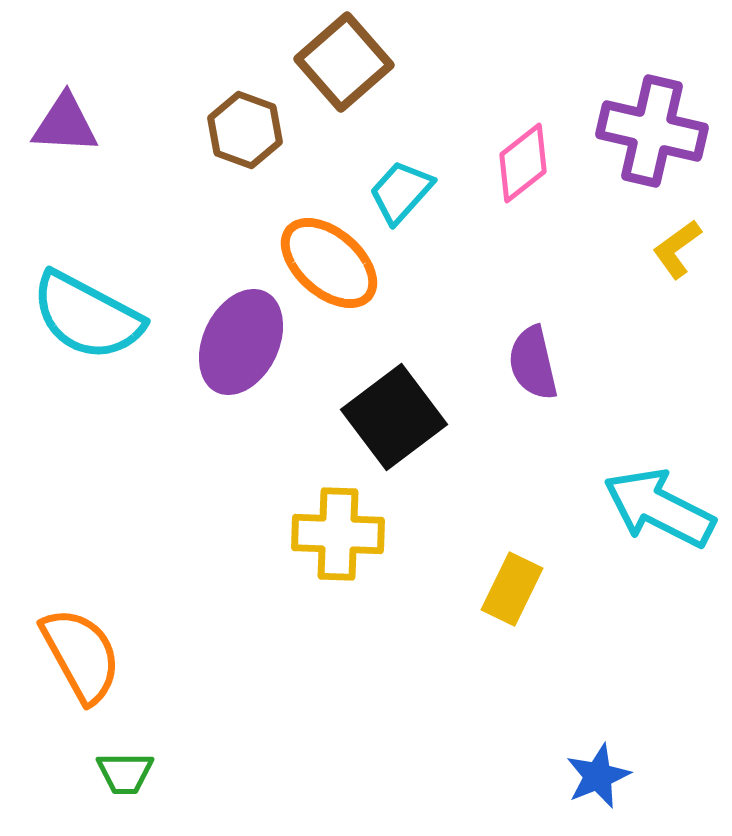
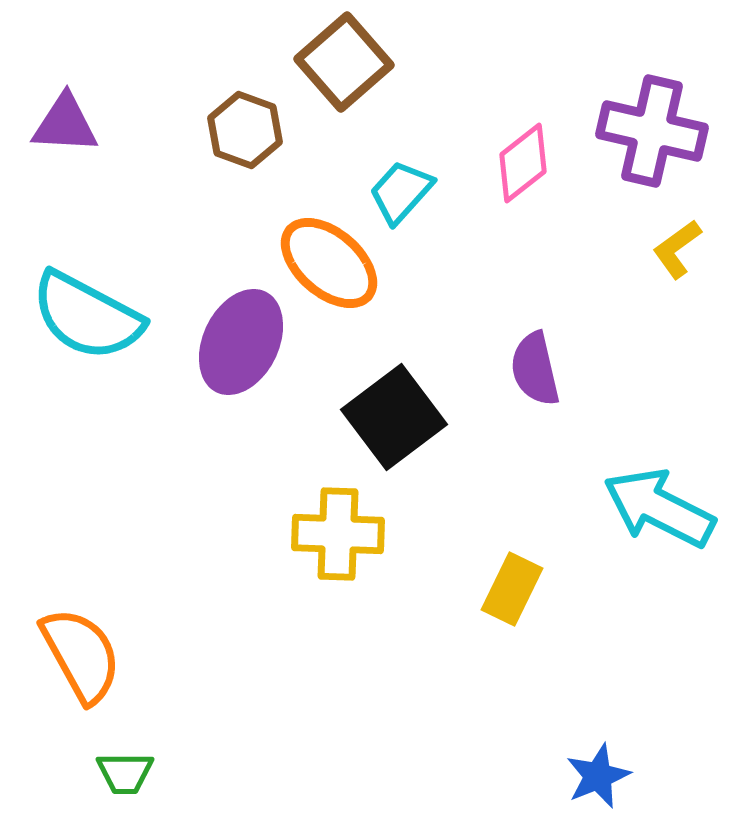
purple semicircle: moved 2 px right, 6 px down
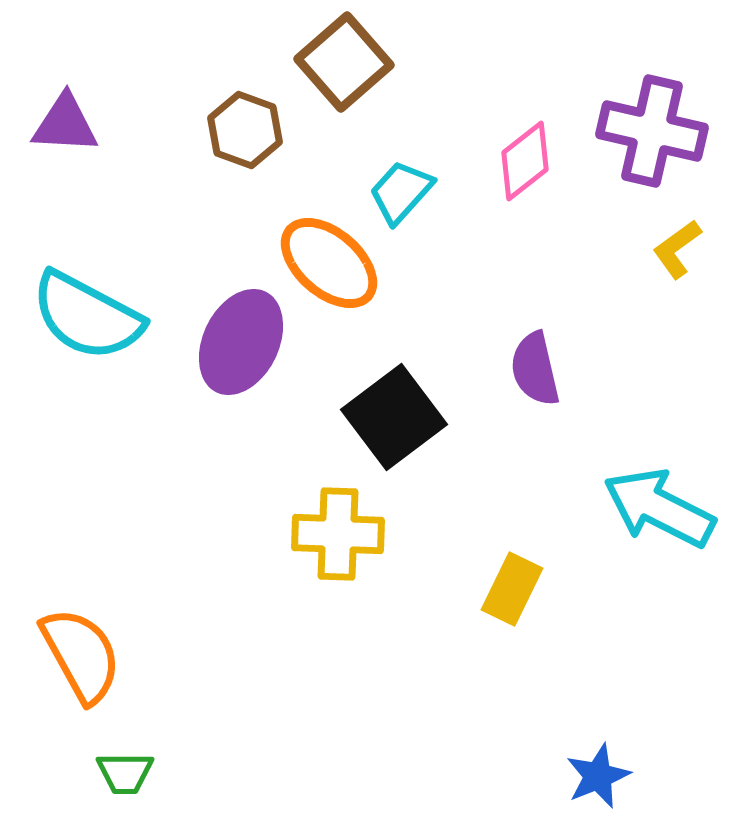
pink diamond: moved 2 px right, 2 px up
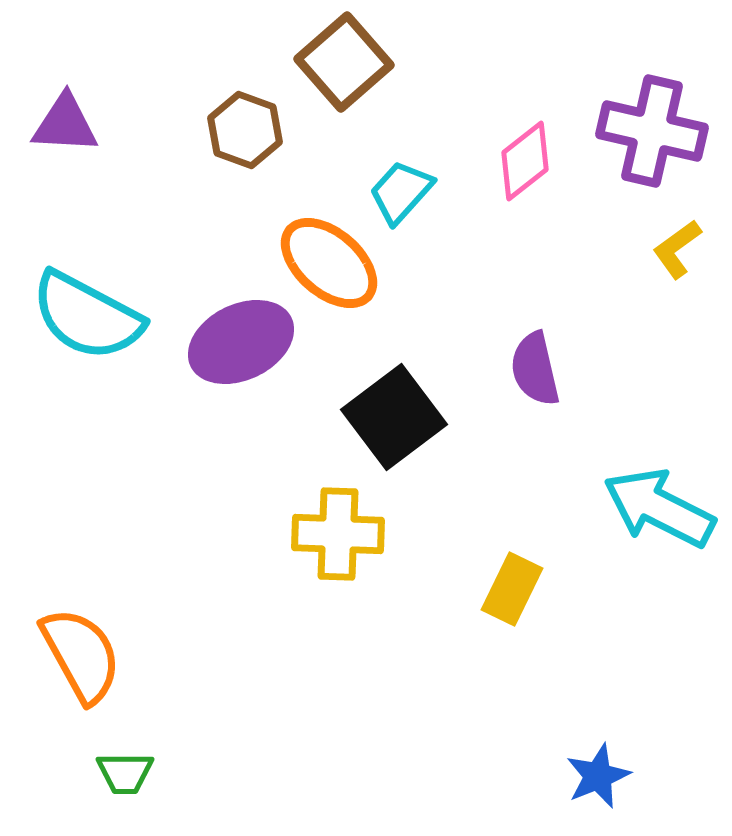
purple ellipse: rotated 38 degrees clockwise
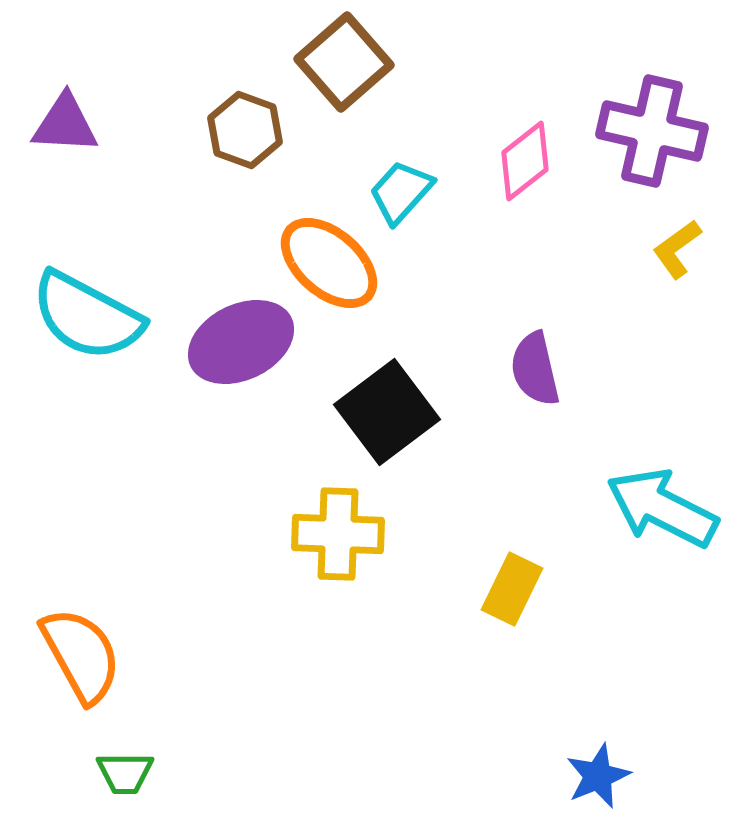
black square: moved 7 px left, 5 px up
cyan arrow: moved 3 px right
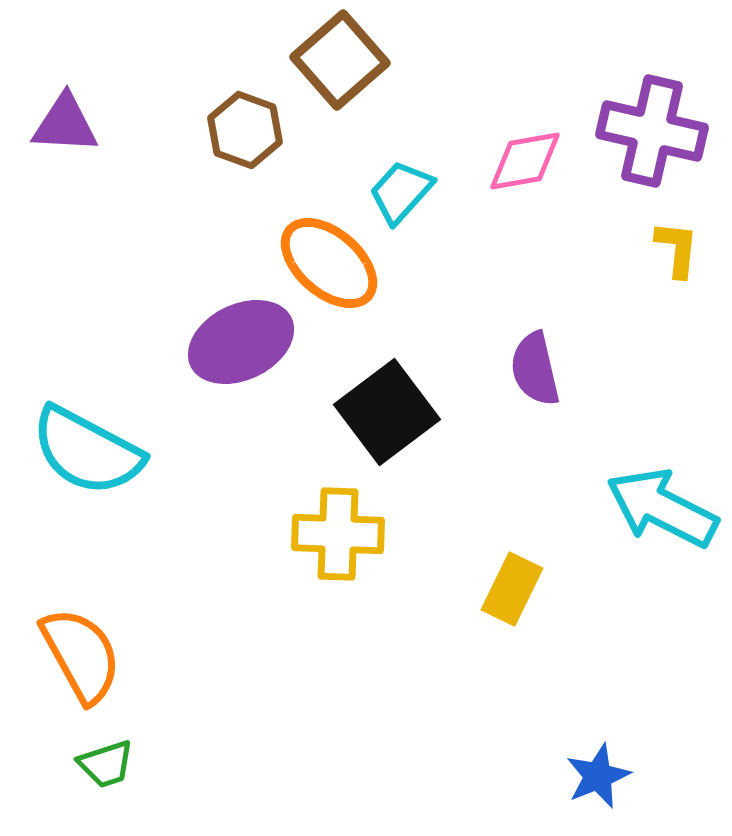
brown square: moved 4 px left, 2 px up
pink diamond: rotated 28 degrees clockwise
yellow L-shape: rotated 132 degrees clockwise
cyan semicircle: moved 135 px down
green trapezoid: moved 19 px left, 9 px up; rotated 18 degrees counterclockwise
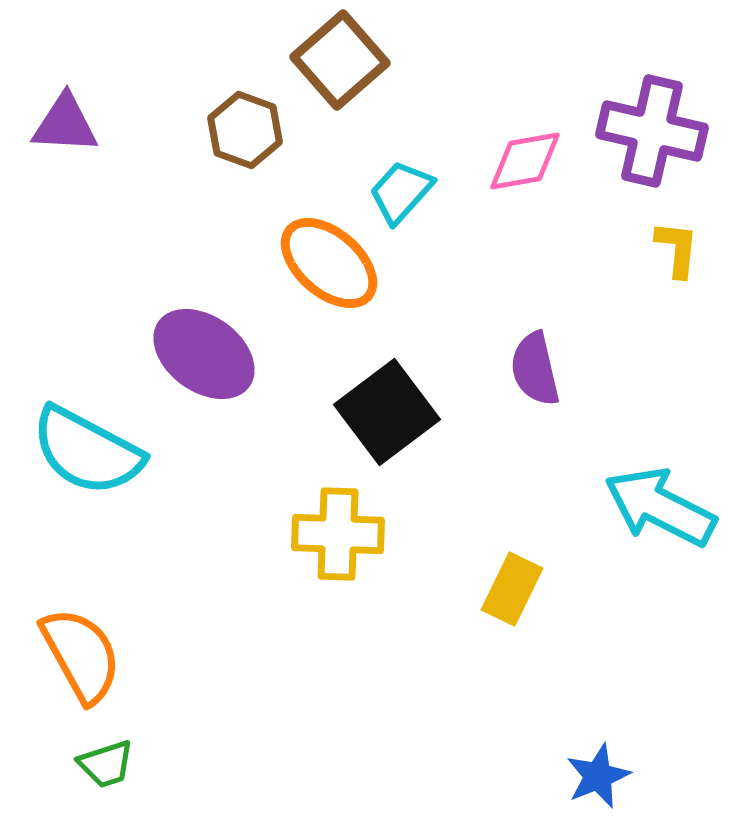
purple ellipse: moved 37 px left, 12 px down; rotated 62 degrees clockwise
cyan arrow: moved 2 px left, 1 px up
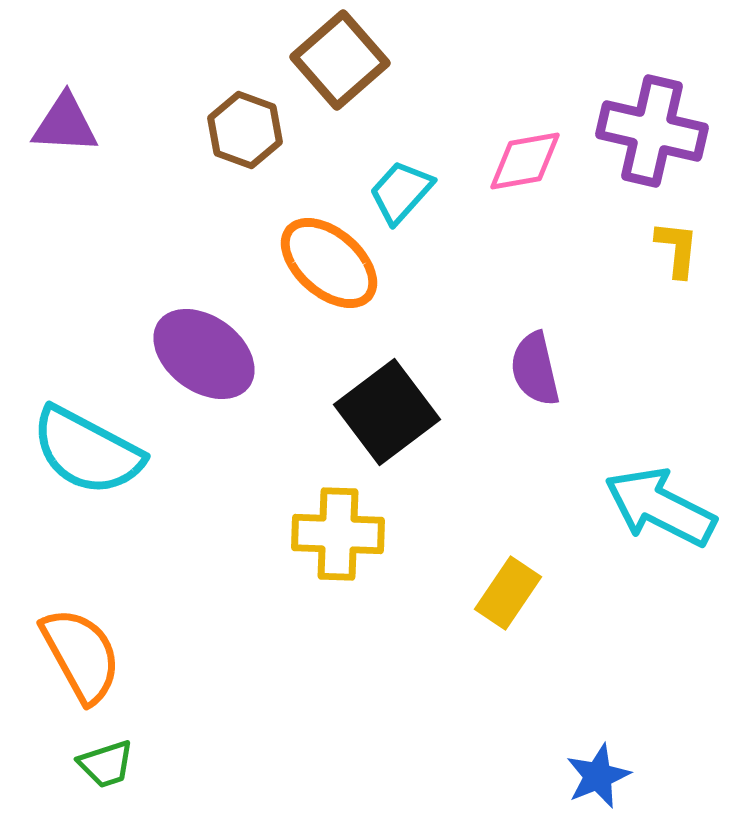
yellow rectangle: moved 4 px left, 4 px down; rotated 8 degrees clockwise
